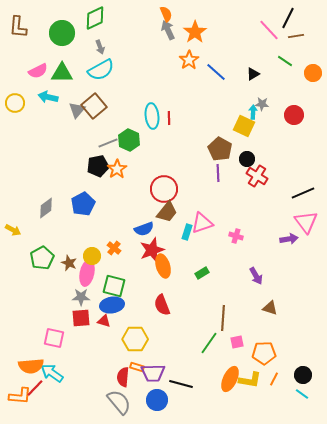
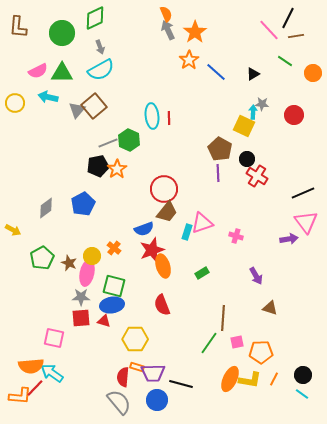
orange pentagon at (264, 353): moved 3 px left, 1 px up
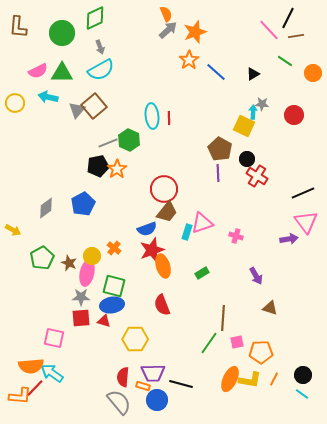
gray arrow at (168, 30): rotated 72 degrees clockwise
orange star at (195, 32): rotated 15 degrees clockwise
blue semicircle at (144, 229): moved 3 px right
orange rectangle at (137, 367): moved 6 px right, 19 px down
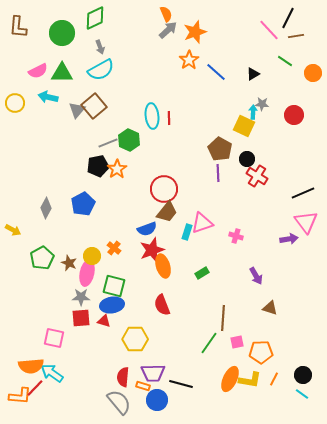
gray diamond at (46, 208): rotated 25 degrees counterclockwise
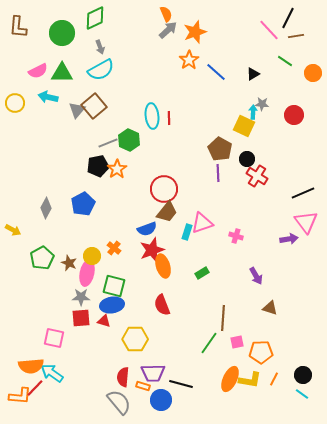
blue circle at (157, 400): moved 4 px right
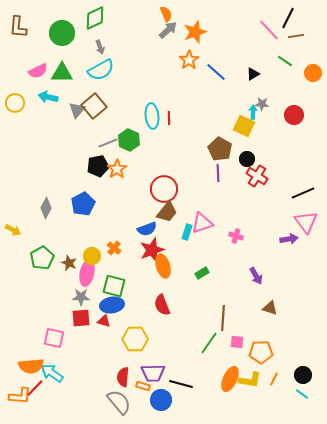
pink square at (237, 342): rotated 16 degrees clockwise
